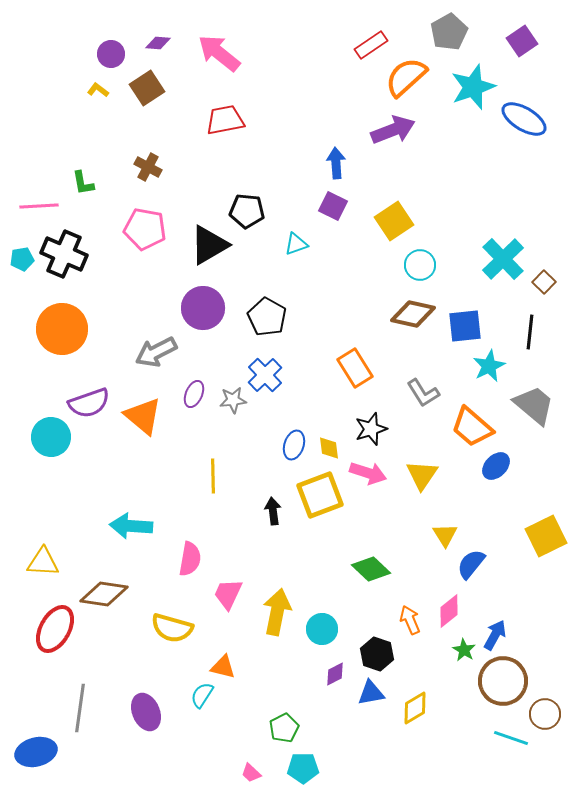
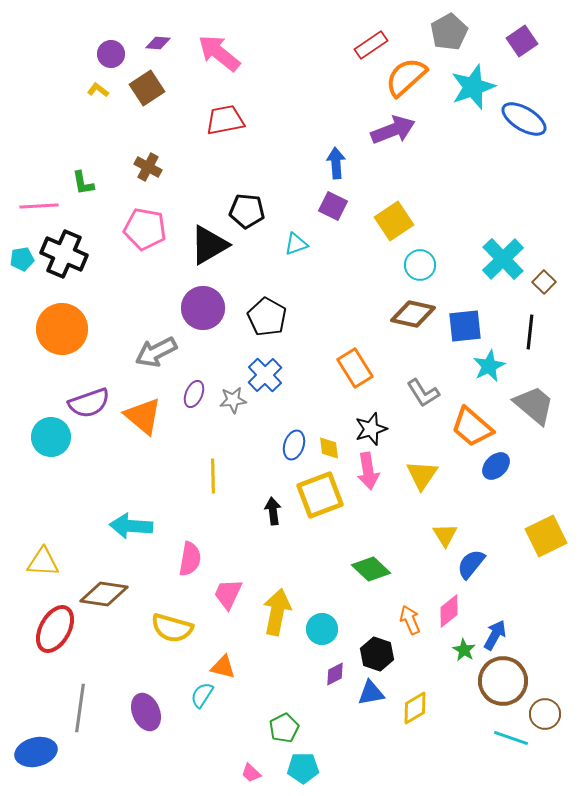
pink arrow at (368, 473): moved 2 px up; rotated 63 degrees clockwise
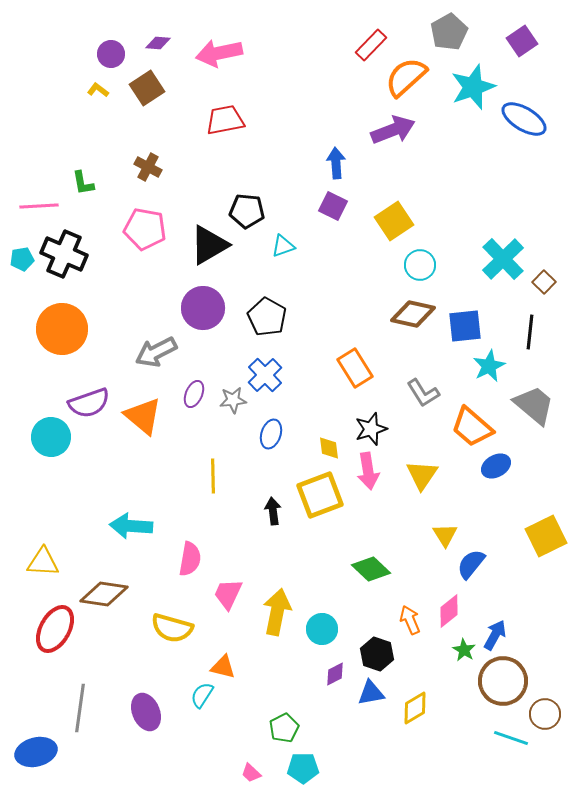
red rectangle at (371, 45): rotated 12 degrees counterclockwise
pink arrow at (219, 53): rotated 51 degrees counterclockwise
cyan triangle at (296, 244): moved 13 px left, 2 px down
blue ellipse at (294, 445): moved 23 px left, 11 px up
blue ellipse at (496, 466): rotated 16 degrees clockwise
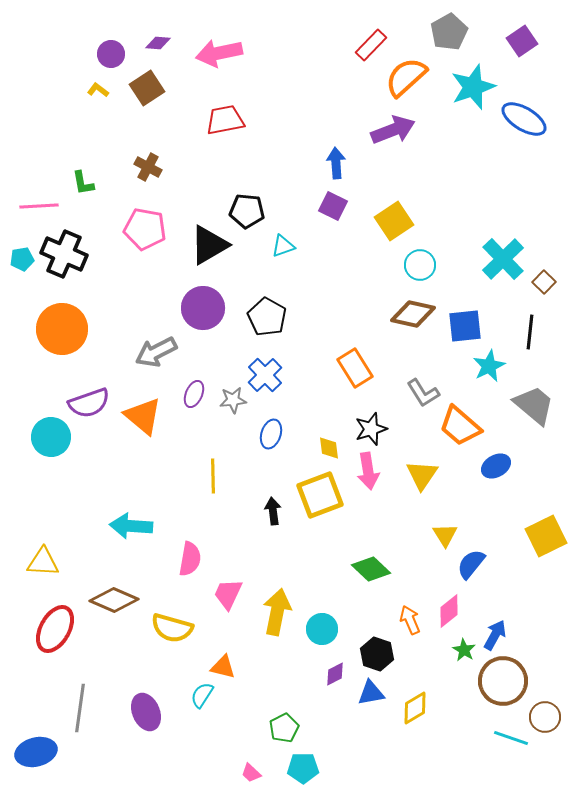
orange trapezoid at (472, 427): moved 12 px left, 1 px up
brown diamond at (104, 594): moved 10 px right, 6 px down; rotated 15 degrees clockwise
brown circle at (545, 714): moved 3 px down
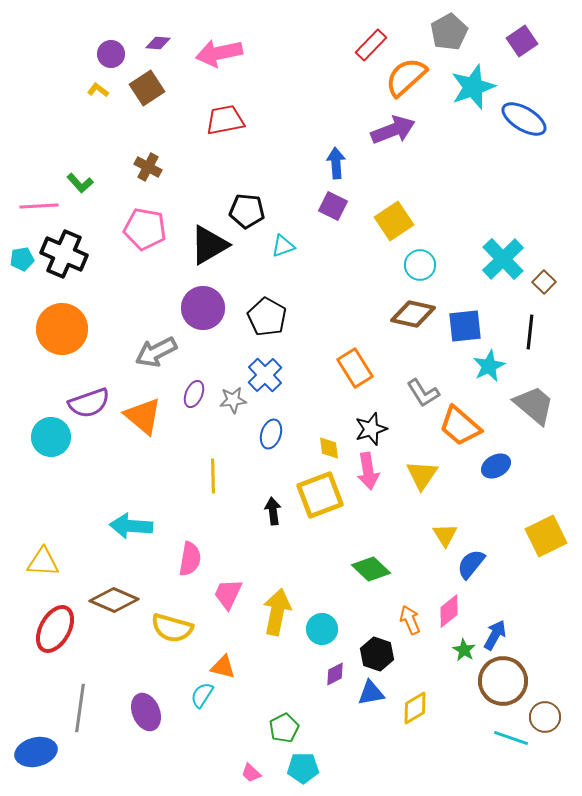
green L-shape at (83, 183): moved 3 px left; rotated 32 degrees counterclockwise
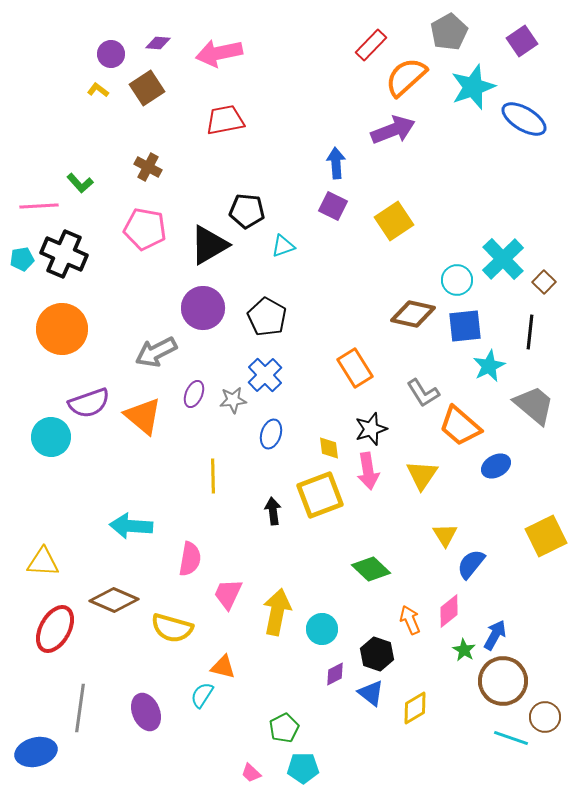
cyan circle at (420, 265): moved 37 px right, 15 px down
blue triangle at (371, 693): rotated 48 degrees clockwise
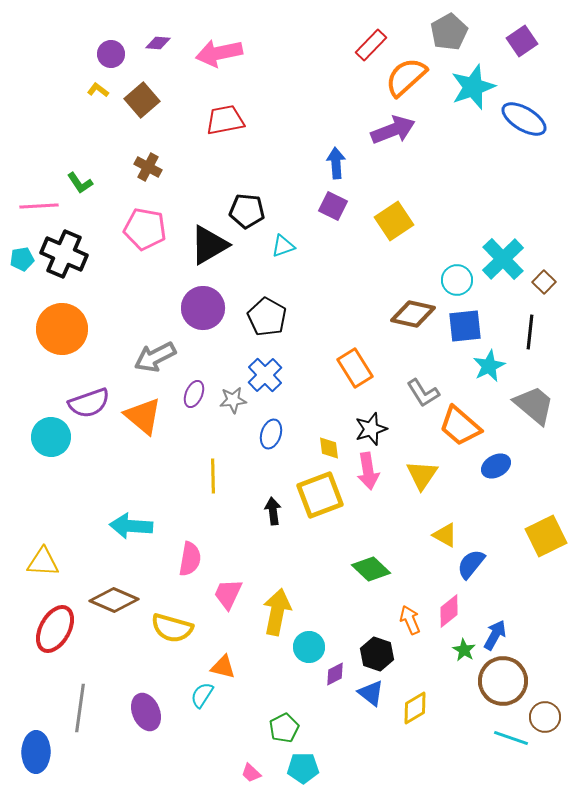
brown square at (147, 88): moved 5 px left, 12 px down; rotated 8 degrees counterclockwise
green L-shape at (80, 183): rotated 8 degrees clockwise
gray arrow at (156, 352): moved 1 px left, 5 px down
yellow triangle at (445, 535): rotated 28 degrees counterclockwise
cyan circle at (322, 629): moved 13 px left, 18 px down
blue ellipse at (36, 752): rotated 75 degrees counterclockwise
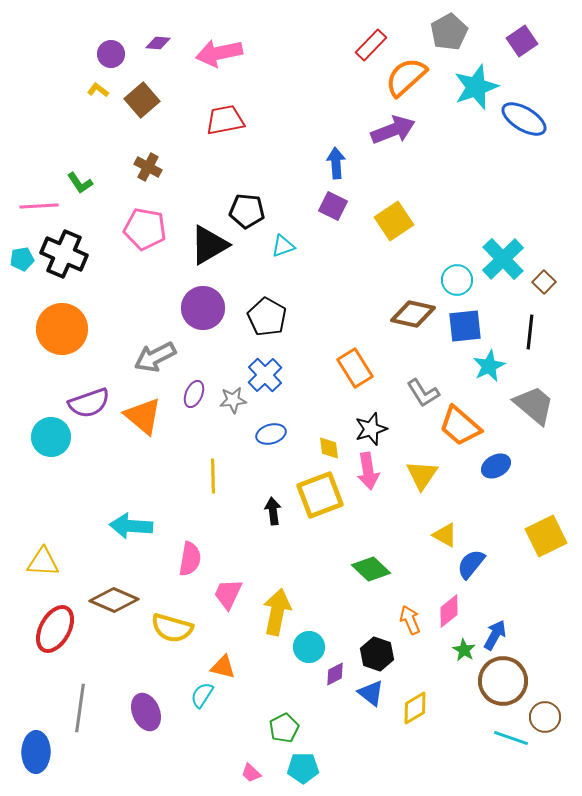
cyan star at (473, 87): moved 3 px right
blue ellipse at (271, 434): rotated 56 degrees clockwise
